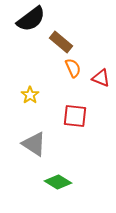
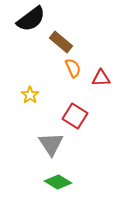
red triangle: rotated 24 degrees counterclockwise
red square: rotated 25 degrees clockwise
gray triangle: moved 17 px right; rotated 24 degrees clockwise
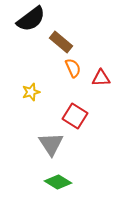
yellow star: moved 1 px right, 3 px up; rotated 18 degrees clockwise
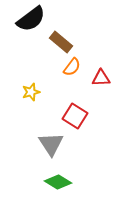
orange semicircle: moved 1 px left, 1 px up; rotated 60 degrees clockwise
